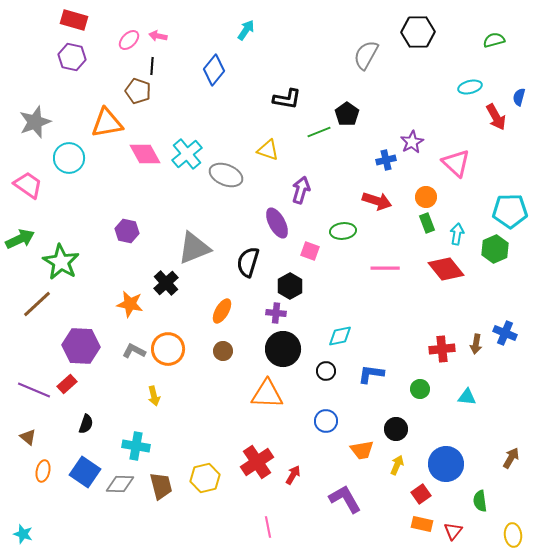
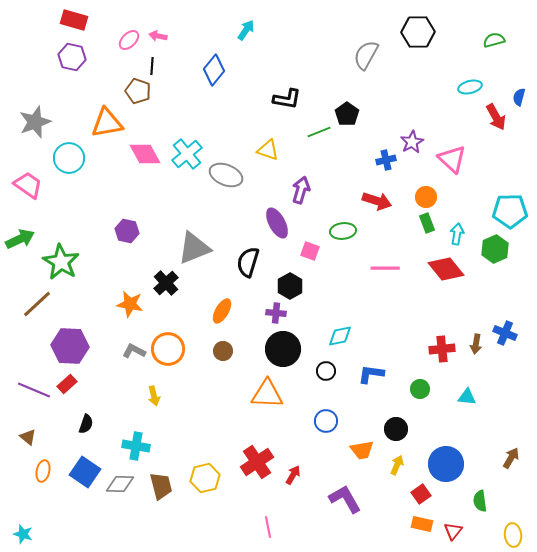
pink triangle at (456, 163): moved 4 px left, 4 px up
purple hexagon at (81, 346): moved 11 px left
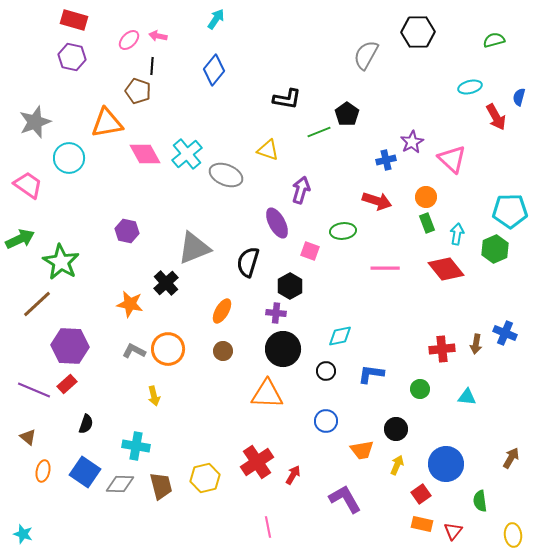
cyan arrow at (246, 30): moved 30 px left, 11 px up
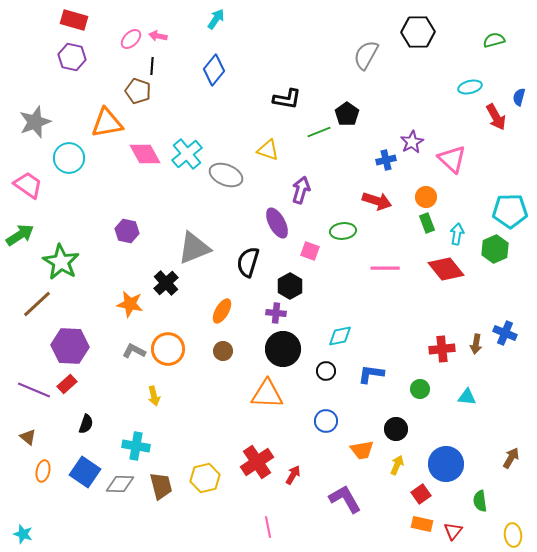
pink ellipse at (129, 40): moved 2 px right, 1 px up
green arrow at (20, 239): moved 4 px up; rotated 8 degrees counterclockwise
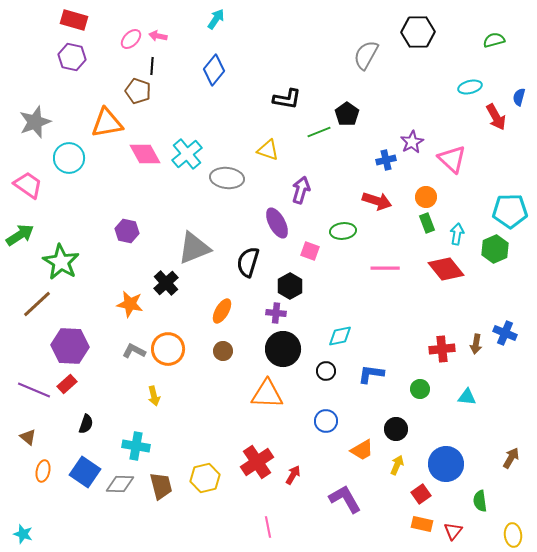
gray ellipse at (226, 175): moved 1 px right, 3 px down; rotated 16 degrees counterclockwise
orange trapezoid at (362, 450): rotated 20 degrees counterclockwise
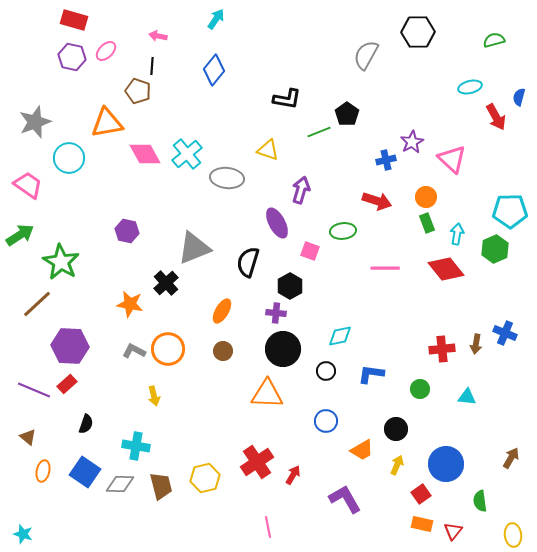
pink ellipse at (131, 39): moved 25 px left, 12 px down
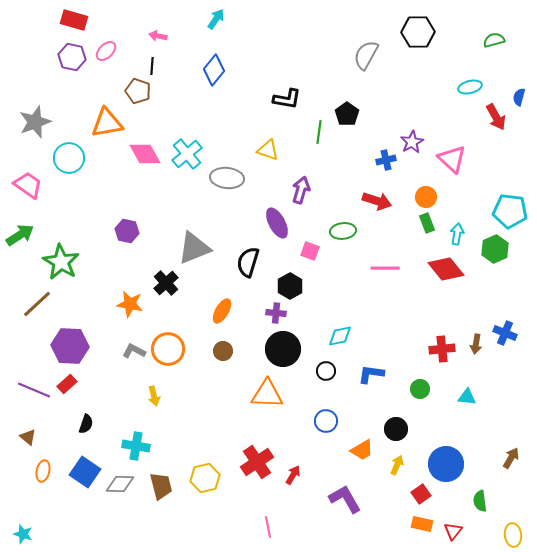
green line at (319, 132): rotated 60 degrees counterclockwise
cyan pentagon at (510, 211): rotated 8 degrees clockwise
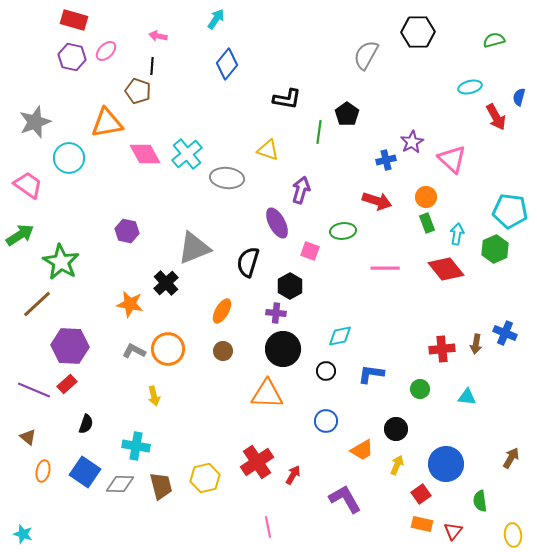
blue diamond at (214, 70): moved 13 px right, 6 px up
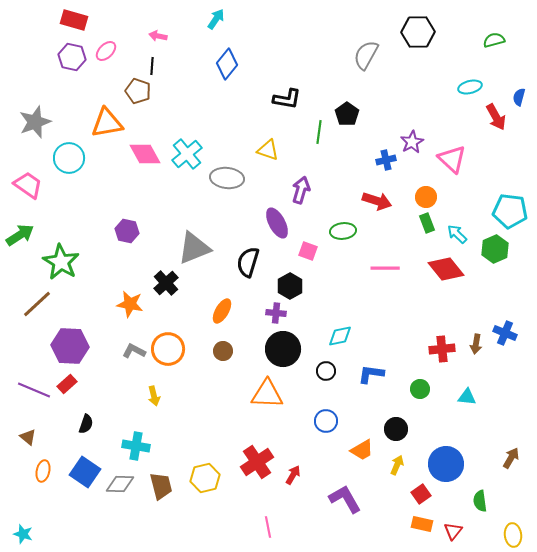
cyan arrow at (457, 234): rotated 55 degrees counterclockwise
pink square at (310, 251): moved 2 px left
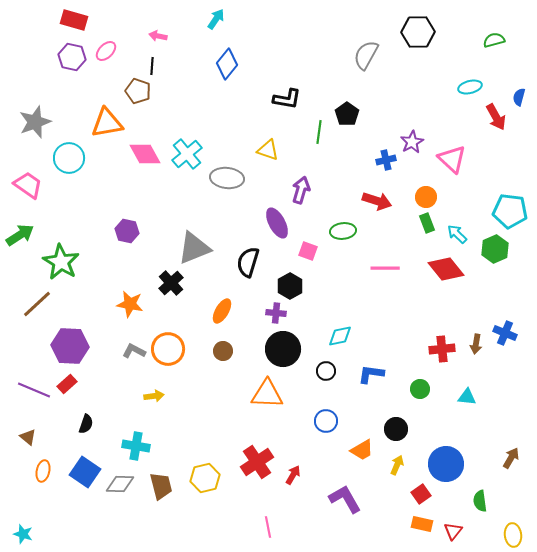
black cross at (166, 283): moved 5 px right
yellow arrow at (154, 396): rotated 84 degrees counterclockwise
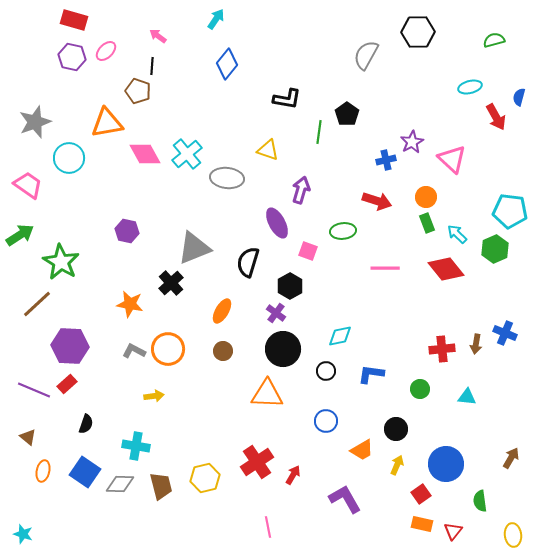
pink arrow at (158, 36): rotated 24 degrees clockwise
purple cross at (276, 313): rotated 30 degrees clockwise
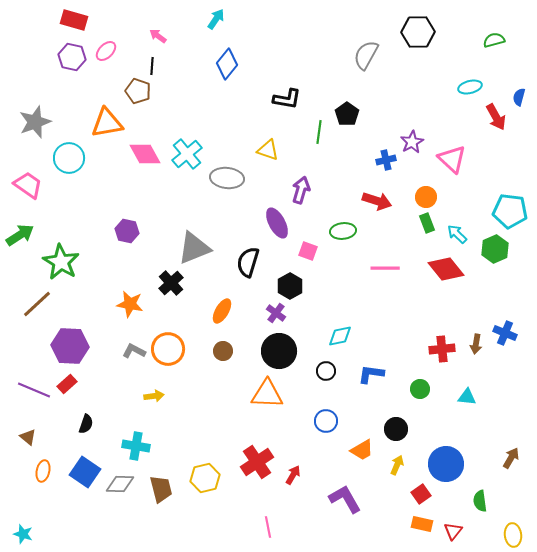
black circle at (283, 349): moved 4 px left, 2 px down
brown trapezoid at (161, 486): moved 3 px down
